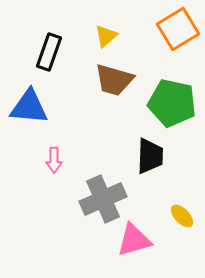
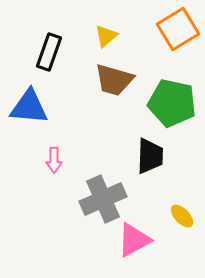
pink triangle: rotated 12 degrees counterclockwise
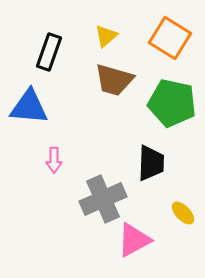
orange square: moved 8 px left, 9 px down; rotated 27 degrees counterclockwise
black trapezoid: moved 1 px right, 7 px down
yellow ellipse: moved 1 px right, 3 px up
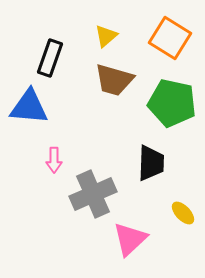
black rectangle: moved 1 px right, 6 px down
gray cross: moved 10 px left, 5 px up
pink triangle: moved 4 px left, 1 px up; rotated 15 degrees counterclockwise
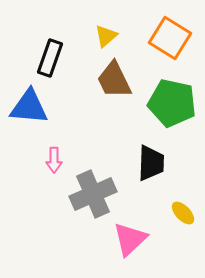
brown trapezoid: rotated 48 degrees clockwise
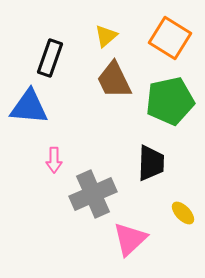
green pentagon: moved 2 px left, 2 px up; rotated 24 degrees counterclockwise
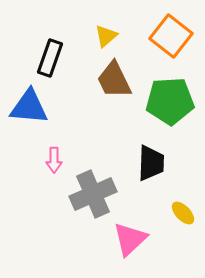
orange square: moved 1 px right, 2 px up; rotated 6 degrees clockwise
green pentagon: rotated 9 degrees clockwise
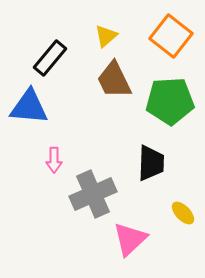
black rectangle: rotated 21 degrees clockwise
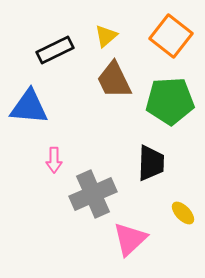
black rectangle: moved 5 px right, 8 px up; rotated 24 degrees clockwise
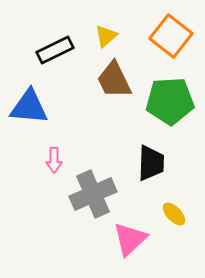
yellow ellipse: moved 9 px left, 1 px down
